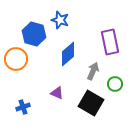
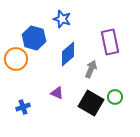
blue star: moved 2 px right, 1 px up
blue hexagon: moved 4 px down
gray arrow: moved 2 px left, 2 px up
green circle: moved 13 px down
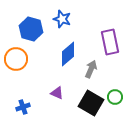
blue hexagon: moved 3 px left, 9 px up
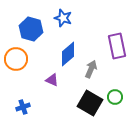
blue star: moved 1 px right, 1 px up
purple rectangle: moved 7 px right, 4 px down
purple triangle: moved 5 px left, 13 px up
black square: moved 1 px left
